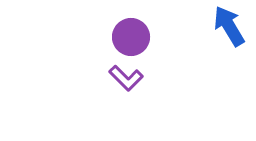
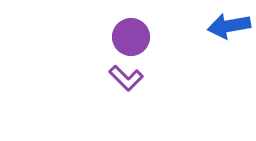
blue arrow: rotated 69 degrees counterclockwise
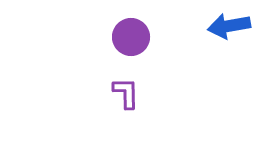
purple L-shape: moved 15 px down; rotated 136 degrees counterclockwise
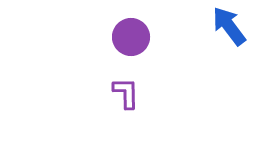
blue arrow: rotated 63 degrees clockwise
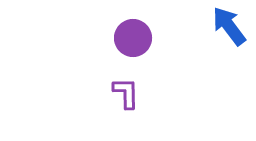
purple circle: moved 2 px right, 1 px down
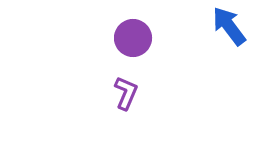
purple L-shape: rotated 24 degrees clockwise
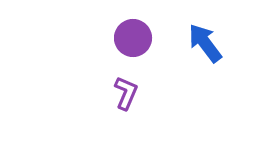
blue arrow: moved 24 px left, 17 px down
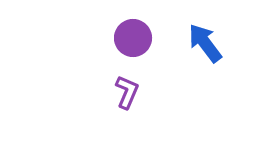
purple L-shape: moved 1 px right, 1 px up
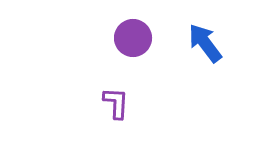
purple L-shape: moved 11 px left, 11 px down; rotated 20 degrees counterclockwise
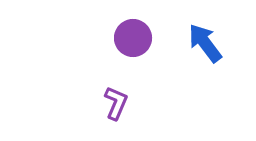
purple L-shape: rotated 20 degrees clockwise
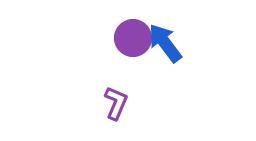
blue arrow: moved 40 px left
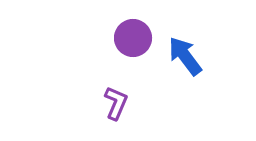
blue arrow: moved 20 px right, 13 px down
